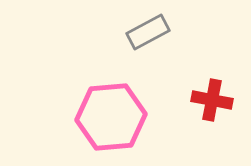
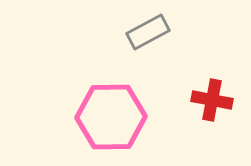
pink hexagon: rotated 4 degrees clockwise
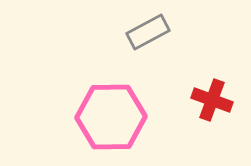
red cross: rotated 9 degrees clockwise
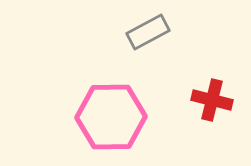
red cross: rotated 6 degrees counterclockwise
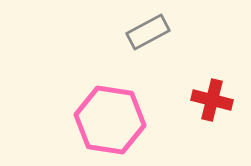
pink hexagon: moved 1 px left, 3 px down; rotated 10 degrees clockwise
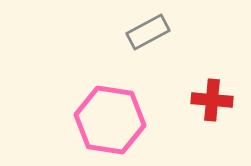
red cross: rotated 9 degrees counterclockwise
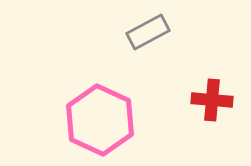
pink hexagon: moved 10 px left; rotated 16 degrees clockwise
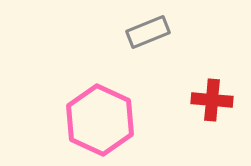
gray rectangle: rotated 6 degrees clockwise
